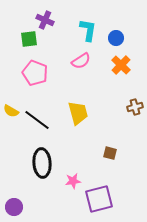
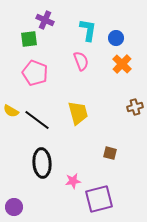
pink semicircle: rotated 78 degrees counterclockwise
orange cross: moved 1 px right, 1 px up
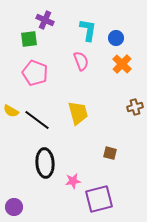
black ellipse: moved 3 px right
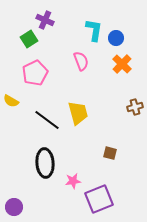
cyan L-shape: moved 6 px right
green square: rotated 24 degrees counterclockwise
pink pentagon: rotated 25 degrees clockwise
yellow semicircle: moved 10 px up
black line: moved 10 px right
purple square: rotated 8 degrees counterclockwise
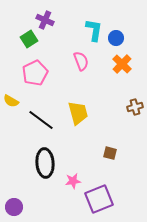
black line: moved 6 px left
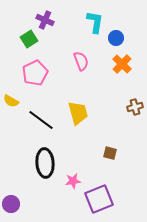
cyan L-shape: moved 1 px right, 8 px up
purple circle: moved 3 px left, 3 px up
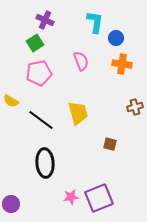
green square: moved 6 px right, 4 px down
orange cross: rotated 36 degrees counterclockwise
pink pentagon: moved 4 px right; rotated 15 degrees clockwise
brown square: moved 9 px up
pink star: moved 2 px left, 16 px down
purple square: moved 1 px up
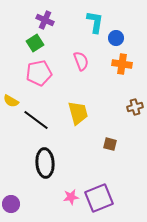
black line: moved 5 px left
